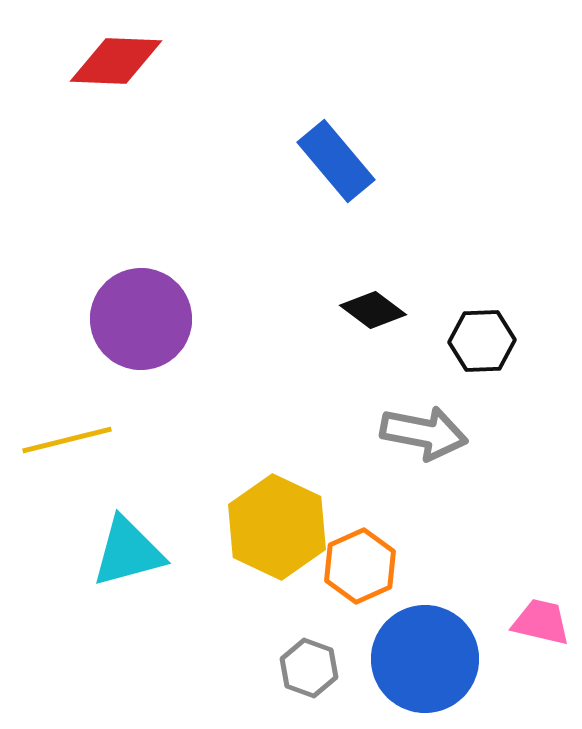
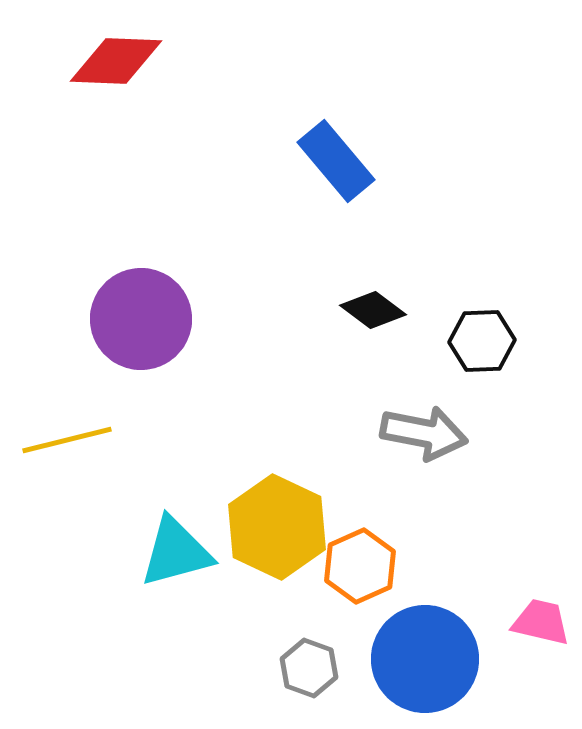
cyan triangle: moved 48 px right
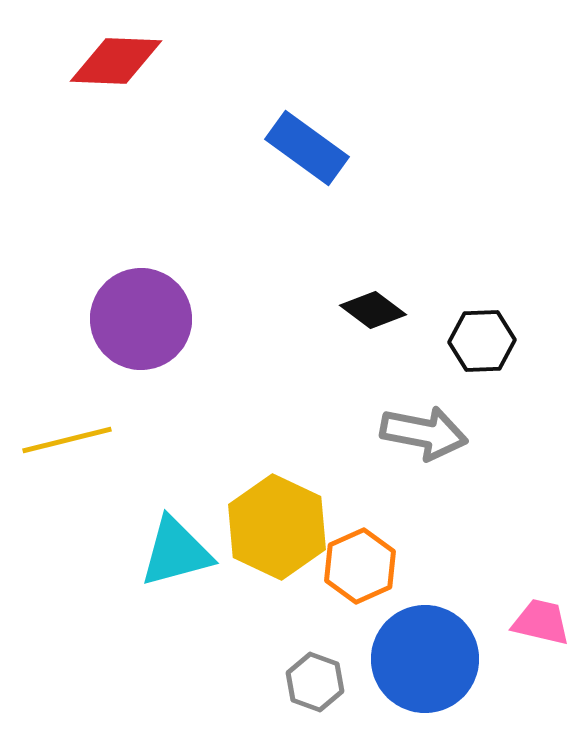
blue rectangle: moved 29 px left, 13 px up; rotated 14 degrees counterclockwise
gray hexagon: moved 6 px right, 14 px down
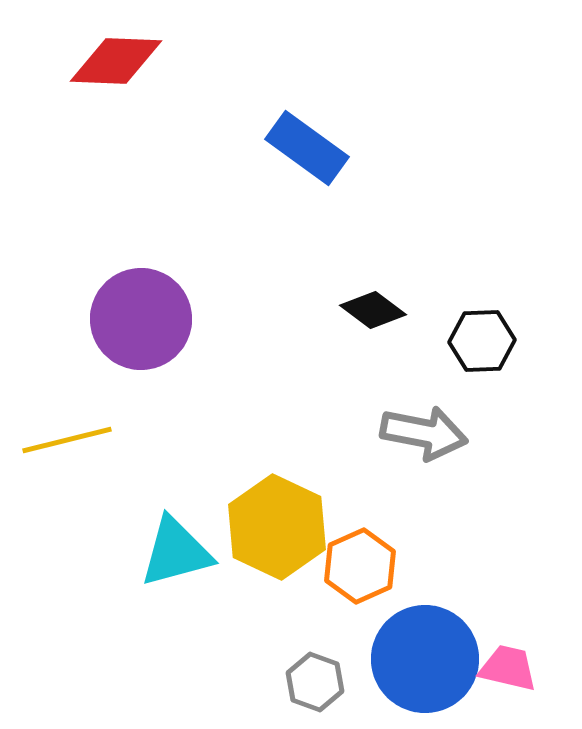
pink trapezoid: moved 33 px left, 46 px down
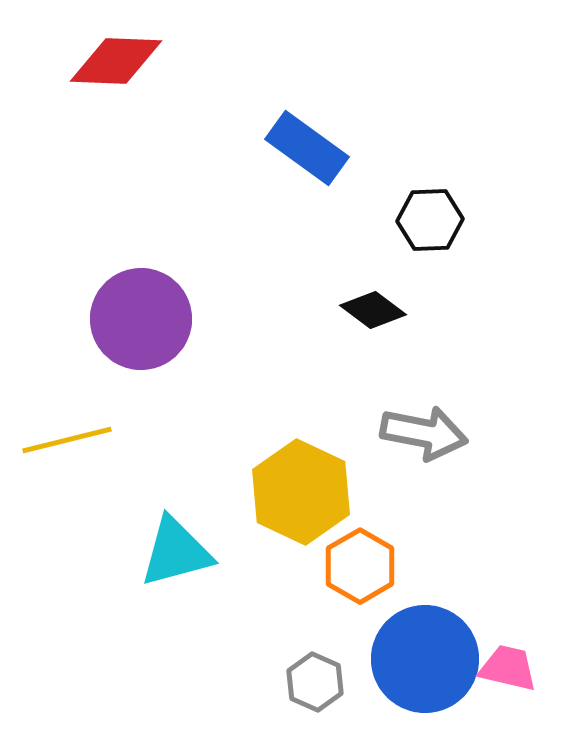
black hexagon: moved 52 px left, 121 px up
yellow hexagon: moved 24 px right, 35 px up
orange hexagon: rotated 6 degrees counterclockwise
gray hexagon: rotated 4 degrees clockwise
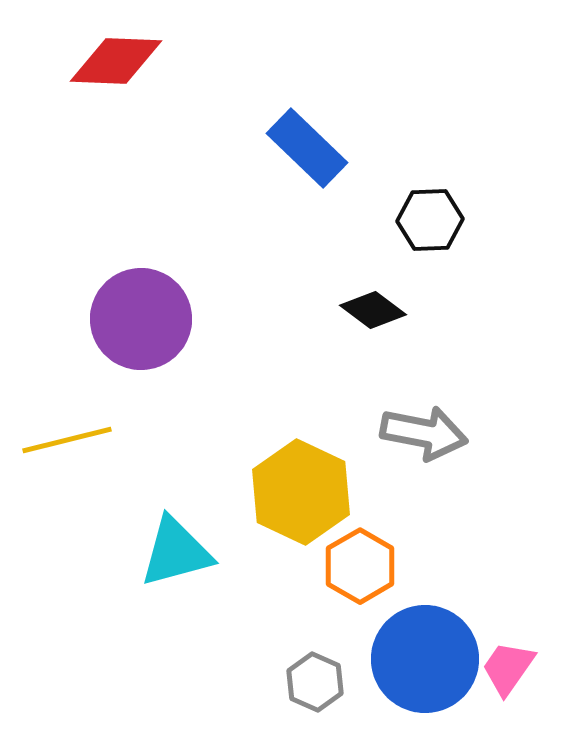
blue rectangle: rotated 8 degrees clockwise
pink trapezoid: rotated 68 degrees counterclockwise
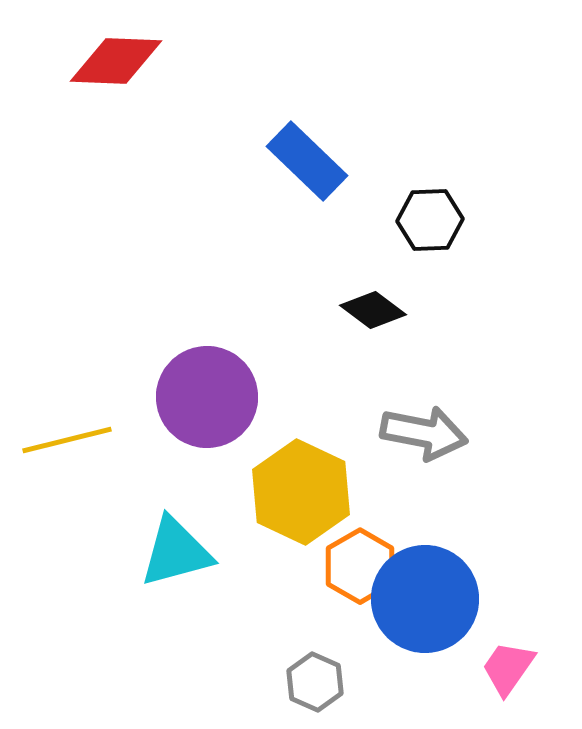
blue rectangle: moved 13 px down
purple circle: moved 66 px right, 78 px down
blue circle: moved 60 px up
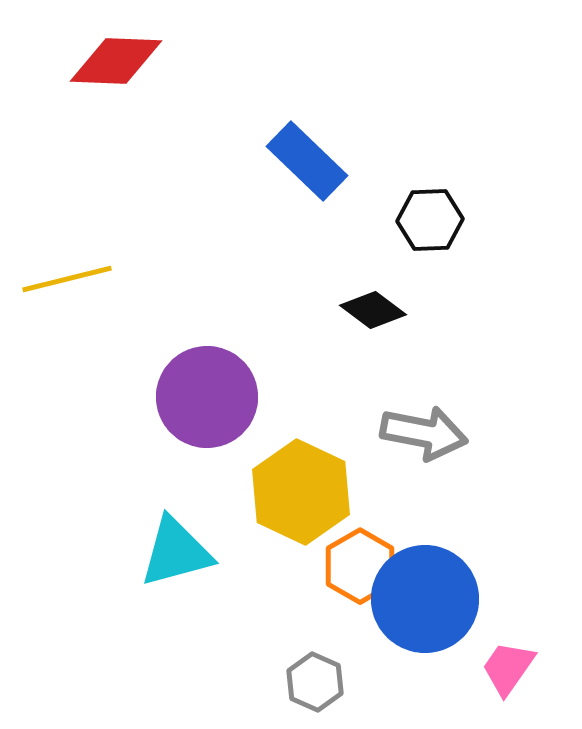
yellow line: moved 161 px up
